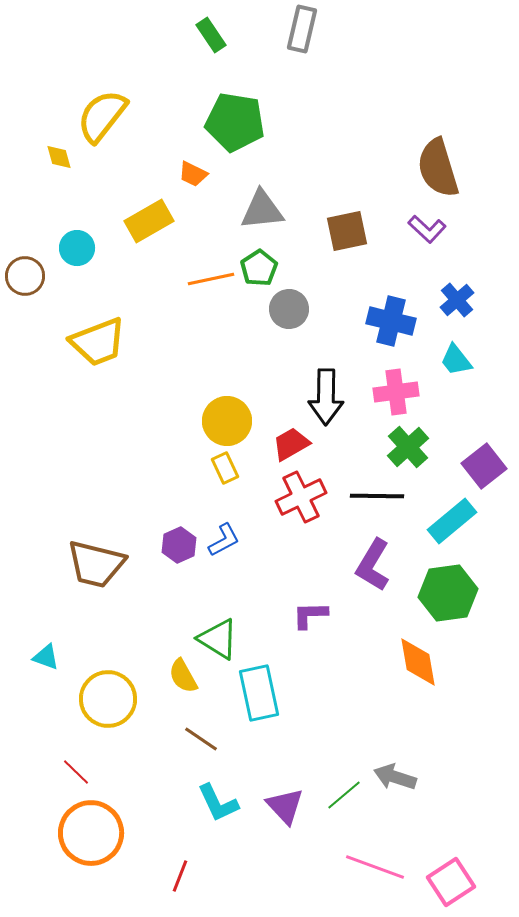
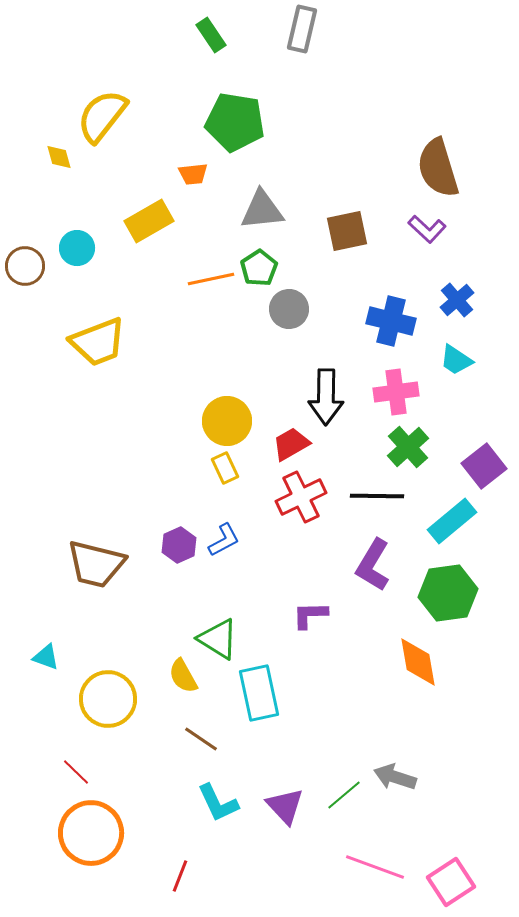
orange trapezoid at (193, 174): rotated 32 degrees counterclockwise
brown circle at (25, 276): moved 10 px up
cyan trapezoid at (456, 360): rotated 18 degrees counterclockwise
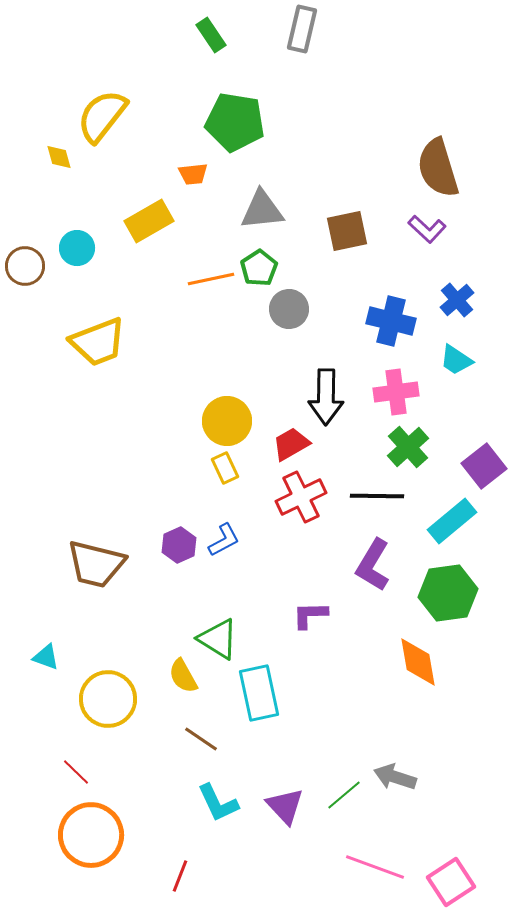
orange circle at (91, 833): moved 2 px down
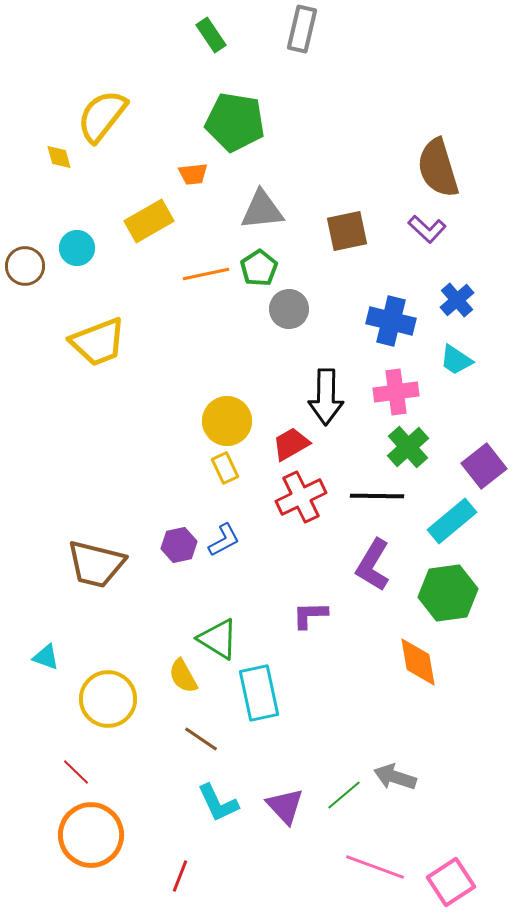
orange line at (211, 279): moved 5 px left, 5 px up
purple hexagon at (179, 545): rotated 12 degrees clockwise
